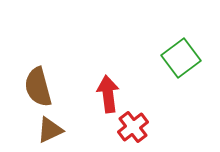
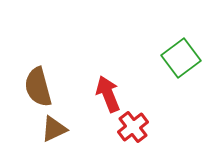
red arrow: rotated 15 degrees counterclockwise
brown triangle: moved 4 px right, 1 px up
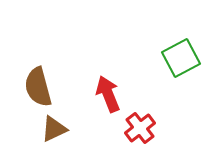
green square: rotated 9 degrees clockwise
red cross: moved 7 px right, 1 px down
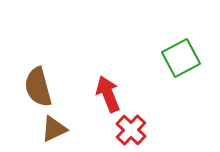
red cross: moved 9 px left, 2 px down; rotated 8 degrees counterclockwise
